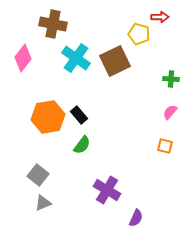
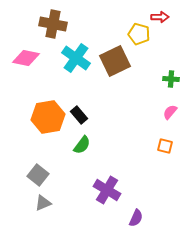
pink diamond: moved 3 px right; rotated 64 degrees clockwise
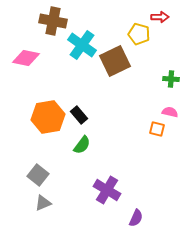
brown cross: moved 3 px up
cyan cross: moved 6 px right, 13 px up
pink semicircle: rotated 63 degrees clockwise
orange square: moved 8 px left, 17 px up
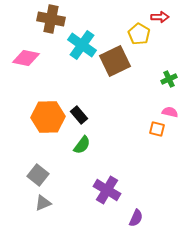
brown cross: moved 2 px left, 2 px up
yellow pentagon: rotated 15 degrees clockwise
green cross: moved 2 px left; rotated 28 degrees counterclockwise
orange hexagon: rotated 8 degrees clockwise
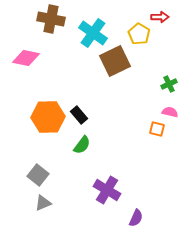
cyan cross: moved 11 px right, 12 px up
green cross: moved 5 px down
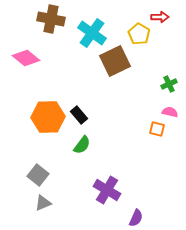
cyan cross: moved 1 px left
pink diamond: rotated 28 degrees clockwise
